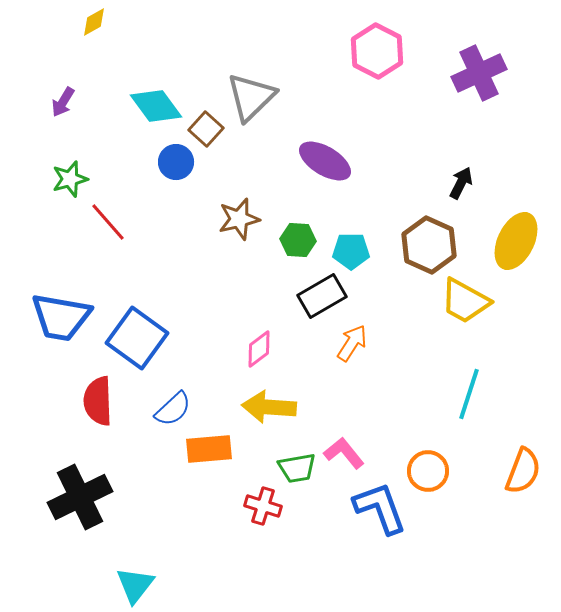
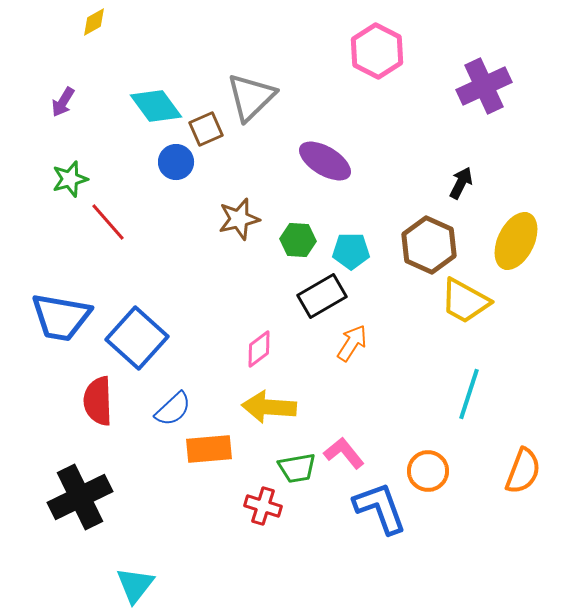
purple cross: moved 5 px right, 13 px down
brown square: rotated 24 degrees clockwise
blue square: rotated 6 degrees clockwise
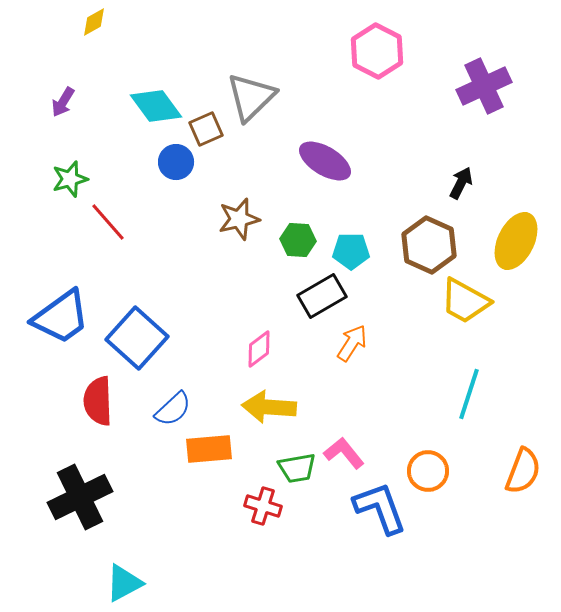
blue trapezoid: rotated 46 degrees counterclockwise
cyan triangle: moved 11 px left, 2 px up; rotated 24 degrees clockwise
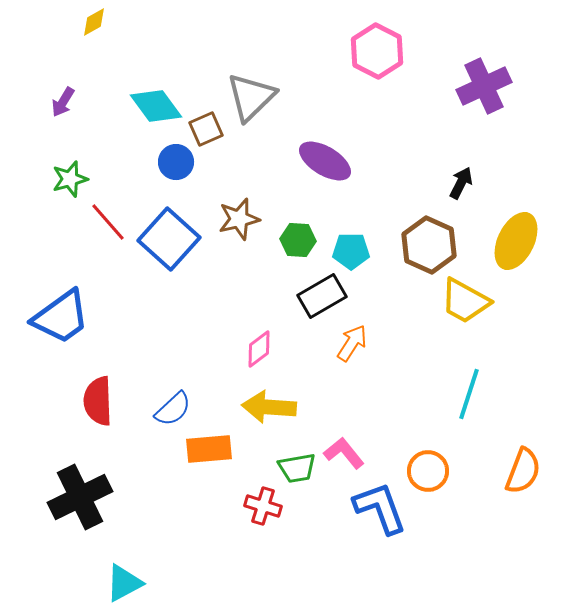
blue square: moved 32 px right, 99 px up
